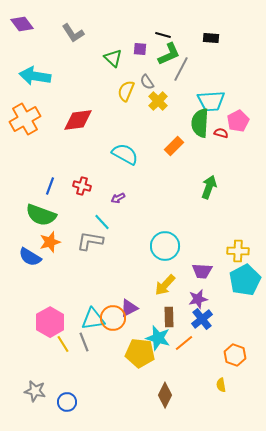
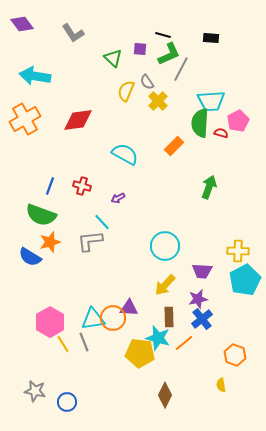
gray L-shape at (90, 241): rotated 16 degrees counterclockwise
purple triangle at (129, 308): rotated 30 degrees clockwise
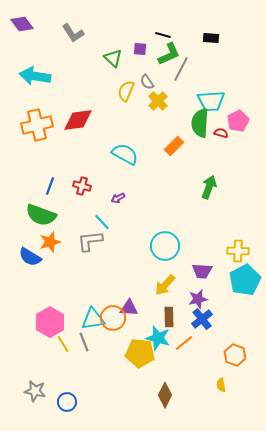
orange cross at (25, 119): moved 12 px right, 6 px down; rotated 16 degrees clockwise
